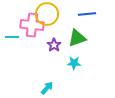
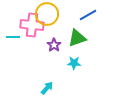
blue line: moved 1 px right, 1 px down; rotated 24 degrees counterclockwise
cyan line: moved 1 px right
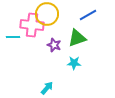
purple star: rotated 16 degrees counterclockwise
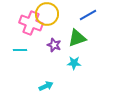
pink cross: moved 1 px left, 2 px up; rotated 15 degrees clockwise
cyan line: moved 7 px right, 13 px down
cyan arrow: moved 1 px left, 2 px up; rotated 24 degrees clockwise
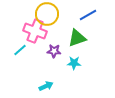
pink cross: moved 4 px right, 8 px down
purple star: moved 6 px down; rotated 16 degrees counterclockwise
cyan line: rotated 40 degrees counterclockwise
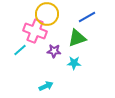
blue line: moved 1 px left, 2 px down
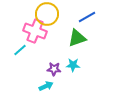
purple star: moved 18 px down
cyan star: moved 1 px left, 2 px down
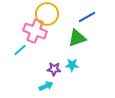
cyan star: moved 1 px left
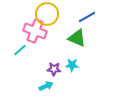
green triangle: rotated 42 degrees clockwise
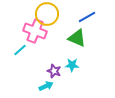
purple star: moved 2 px down; rotated 16 degrees clockwise
